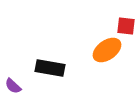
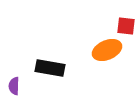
orange ellipse: rotated 12 degrees clockwise
purple semicircle: moved 1 px right; rotated 48 degrees clockwise
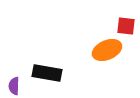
black rectangle: moved 3 px left, 5 px down
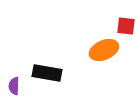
orange ellipse: moved 3 px left
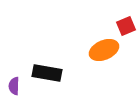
red square: rotated 30 degrees counterclockwise
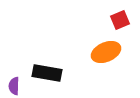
red square: moved 6 px left, 6 px up
orange ellipse: moved 2 px right, 2 px down
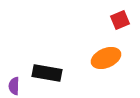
orange ellipse: moved 6 px down
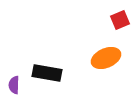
purple semicircle: moved 1 px up
